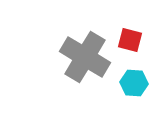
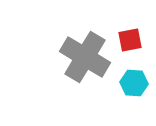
red square: rotated 25 degrees counterclockwise
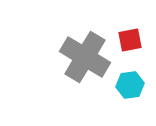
cyan hexagon: moved 4 px left, 2 px down; rotated 12 degrees counterclockwise
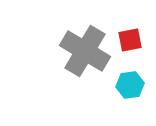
gray cross: moved 6 px up
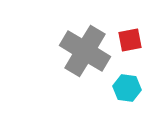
cyan hexagon: moved 3 px left, 3 px down; rotated 16 degrees clockwise
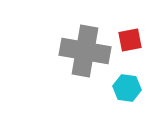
gray cross: rotated 21 degrees counterclockwise
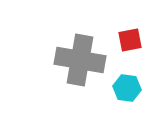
gray cross: moved 5 px left, 9 px down
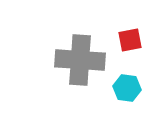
gray cross: rotated 6 degrees counterclockwise
